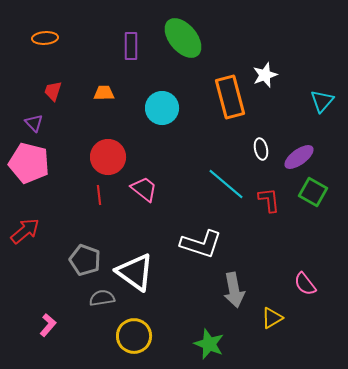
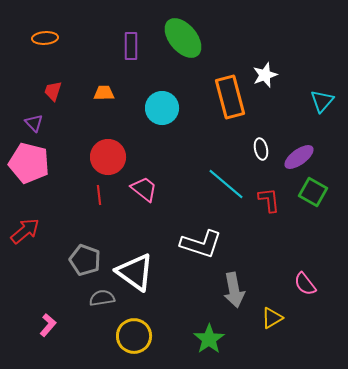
green star: moved 5 px up; rotated 16 degrees clockwise
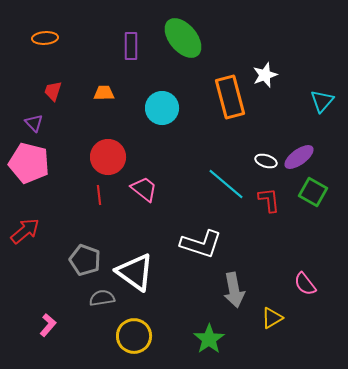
white ellipse: moved 5 px right, 12 px down; rotated 60 degrees counterclockwise
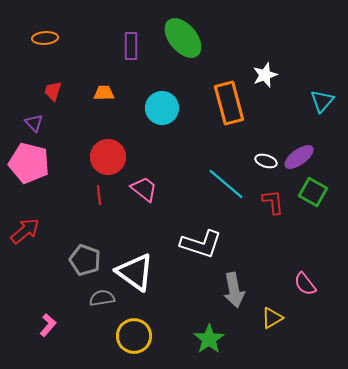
orange rectangle: moved 1 px left, 6 px down
red L-shape: moved 4 px right, 2 px down
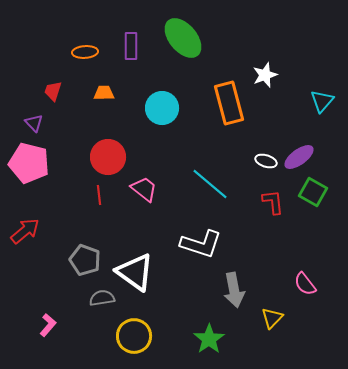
orange ellipse: moved 40 px right, 14 px down
cyan line: moved 16 px left
yellow triangle: rotated 15 degrees counterclockwise
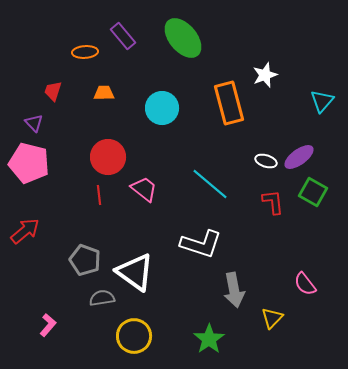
purple rectangle: moved 8 px left, 10 px up; rotated 40 degrees counterclockwise
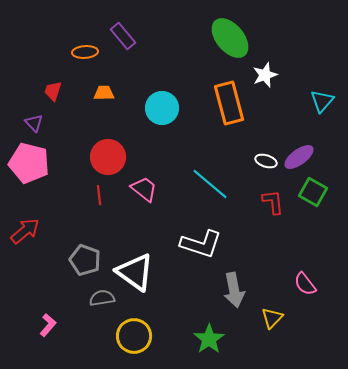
green ellipse: moved 47 px right
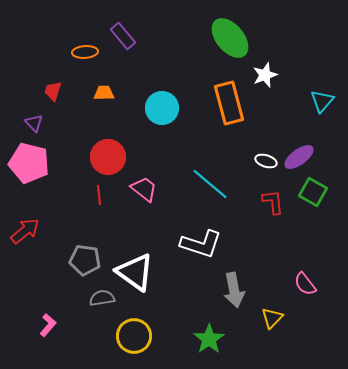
gray pentagon: rotated 12 degrees counterclockwise
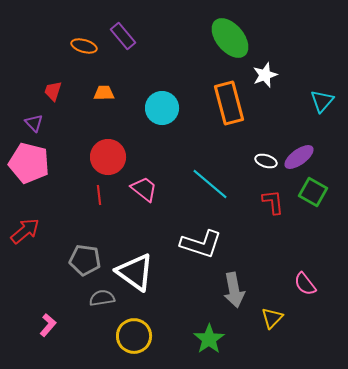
orange ellipse: moved 1 px left, 6 px up; rotated 20 degrees clockwise
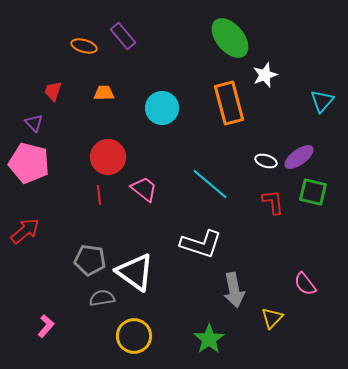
green square: rotated 16 degrees counterclockwise
gray pentagon: moved 5 px right
pink L-shape: moved 2 px left, 1 px down
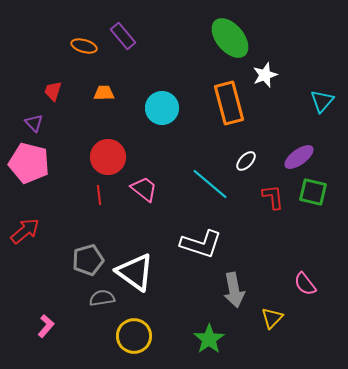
white ellipse: moved 20 px left; rotated 65 degrees counterclockwise
red L-shape: moved 5 px up
gray pentagon: moved 2 px left; rotated 24 degrees counterclockwise
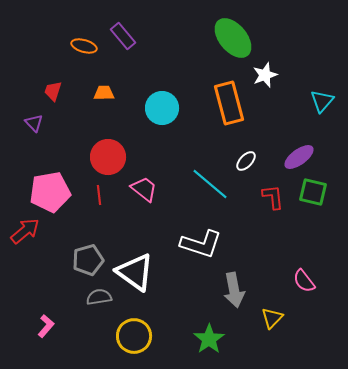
green ellipse: moved 3 px right
pink pentagon: moved 21 px right, 29 px down; rotated 24 degrees counterclockwise
pink semicircle: moved 1 px left, 3 px up
gray semicircle: moved 3 px left, 1 px up
